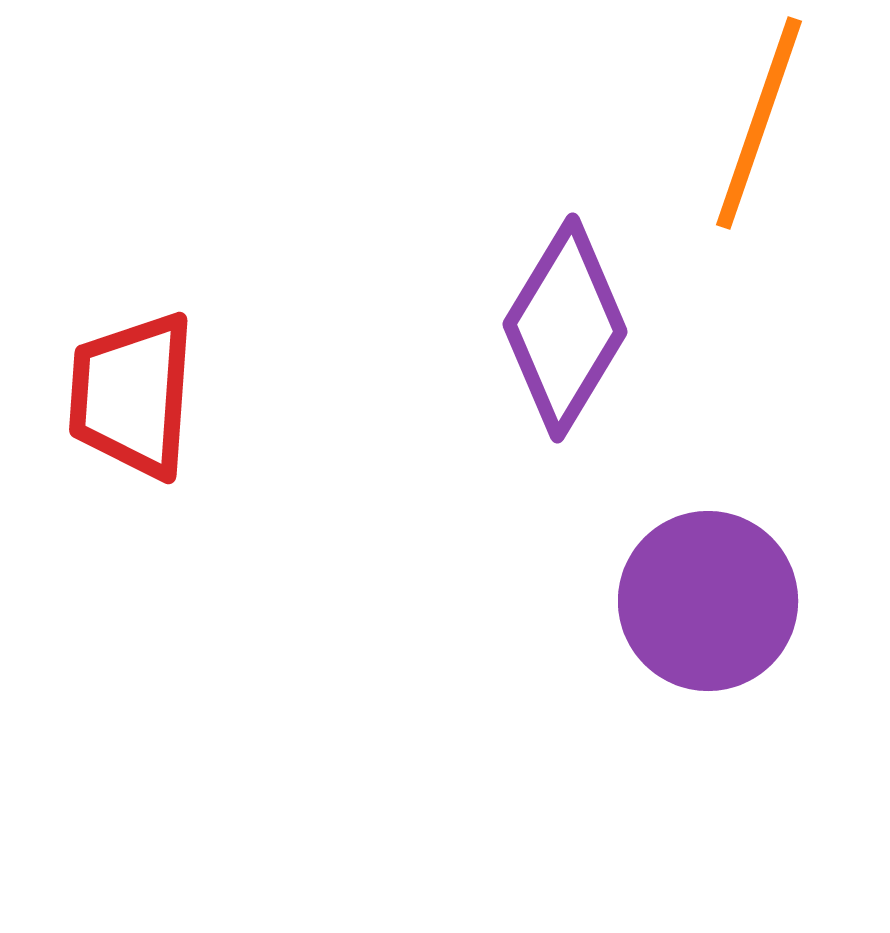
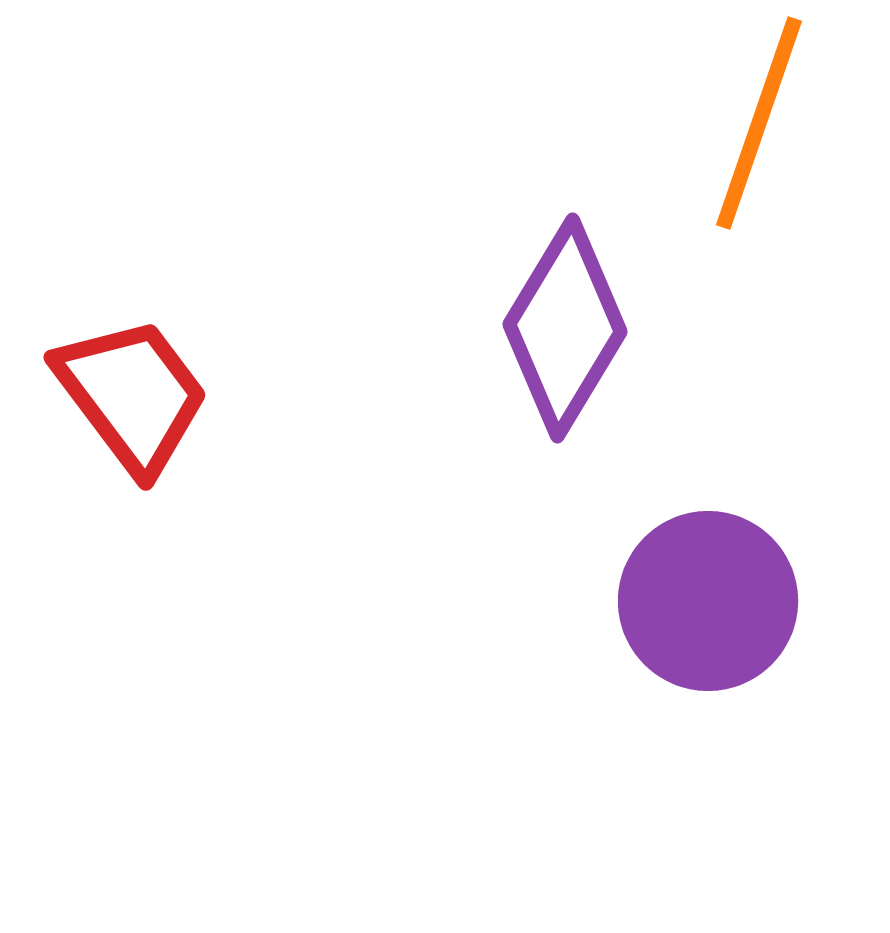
red trapezoid: rotated 139 degrees clockwise
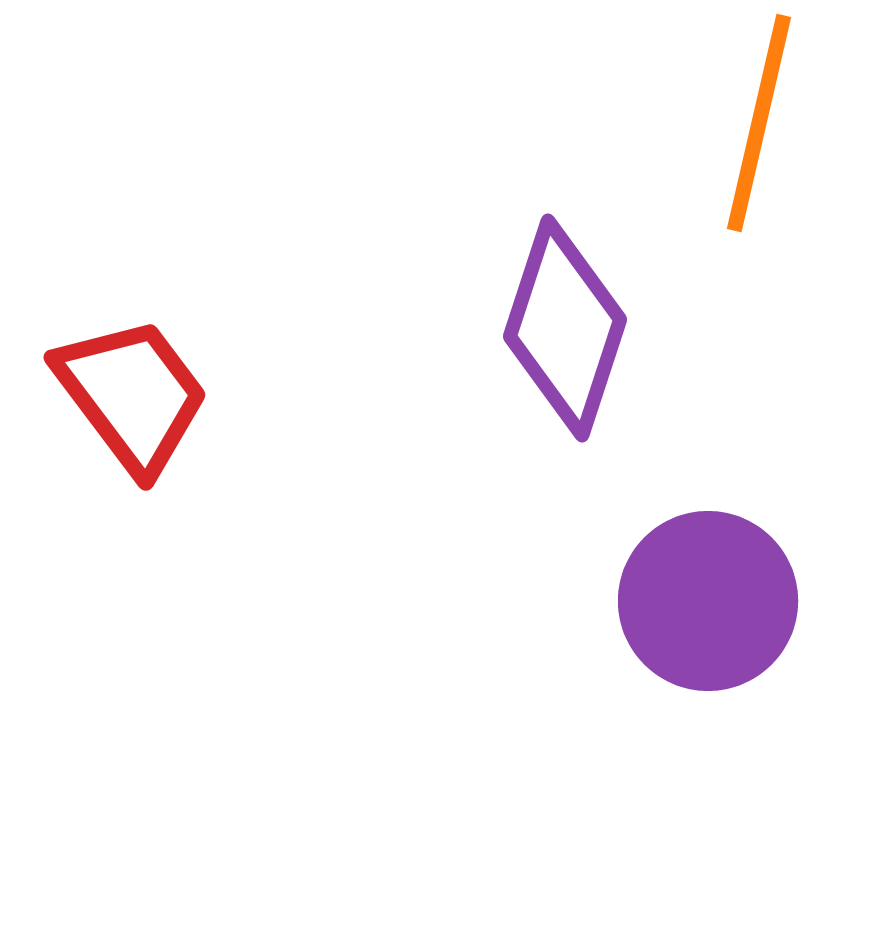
orange line: rotated 6 degrees counterclockwise
purple diamond: rotated 13 degrees counterclockwise
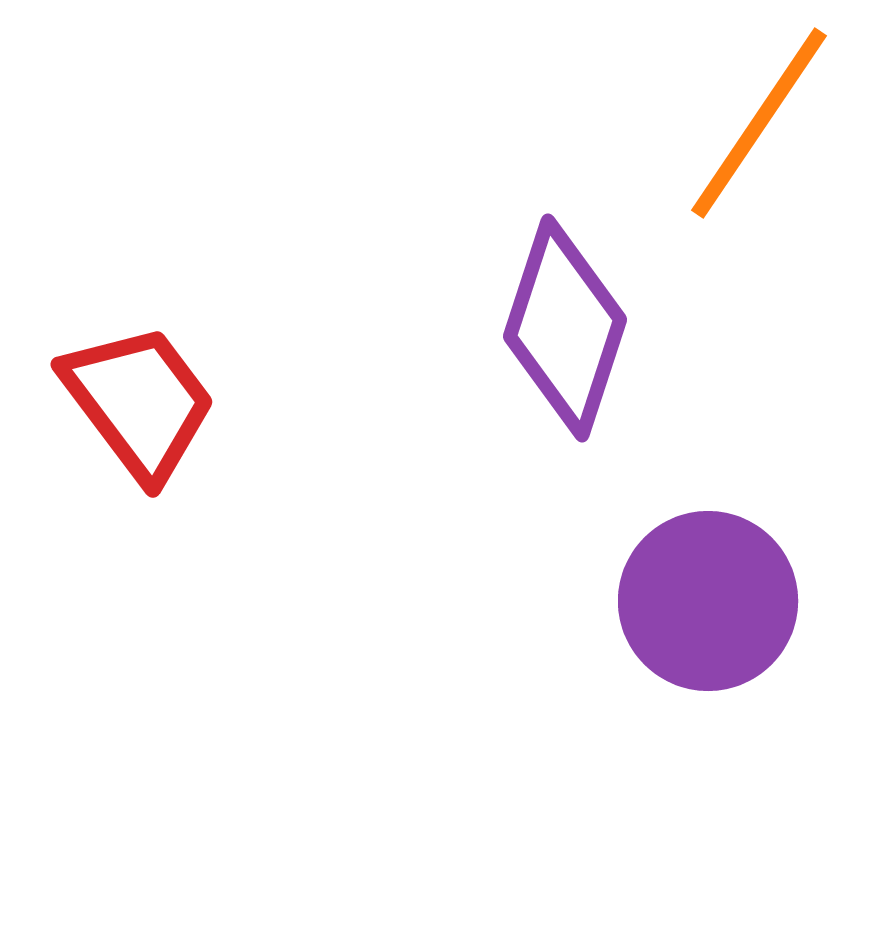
orange line: rotated 21 degrees clockwise
red trapezoid: moved 7 px right, 7 px down
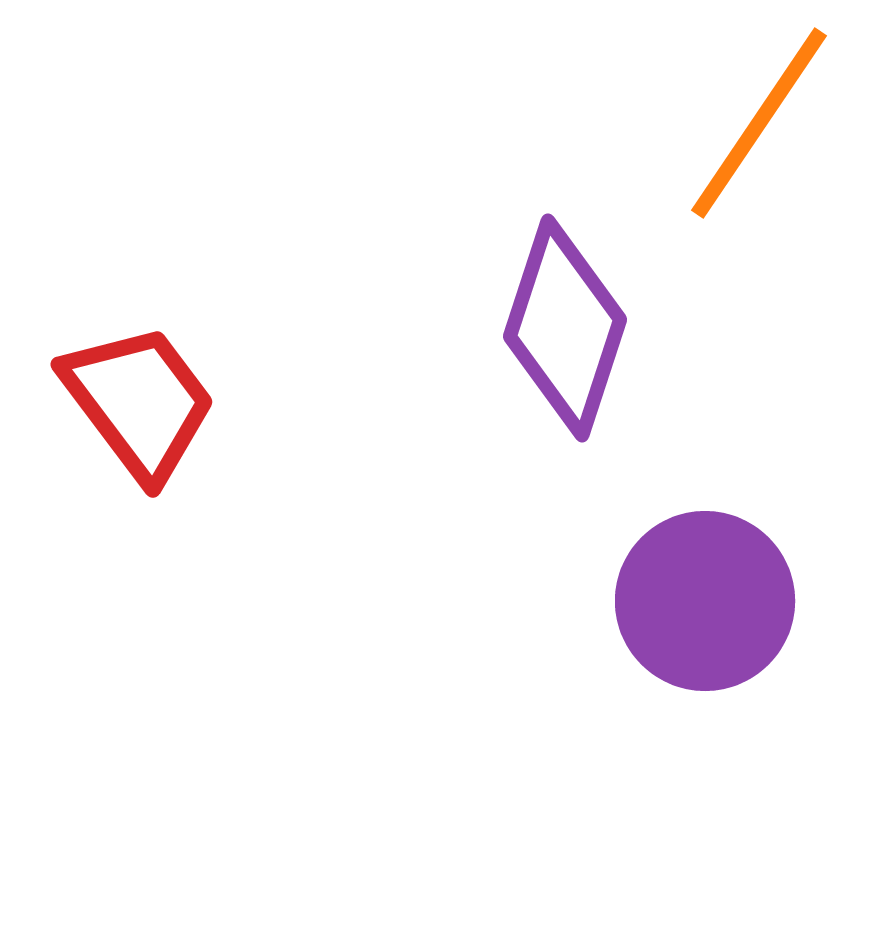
purple circle: moved 3 px left
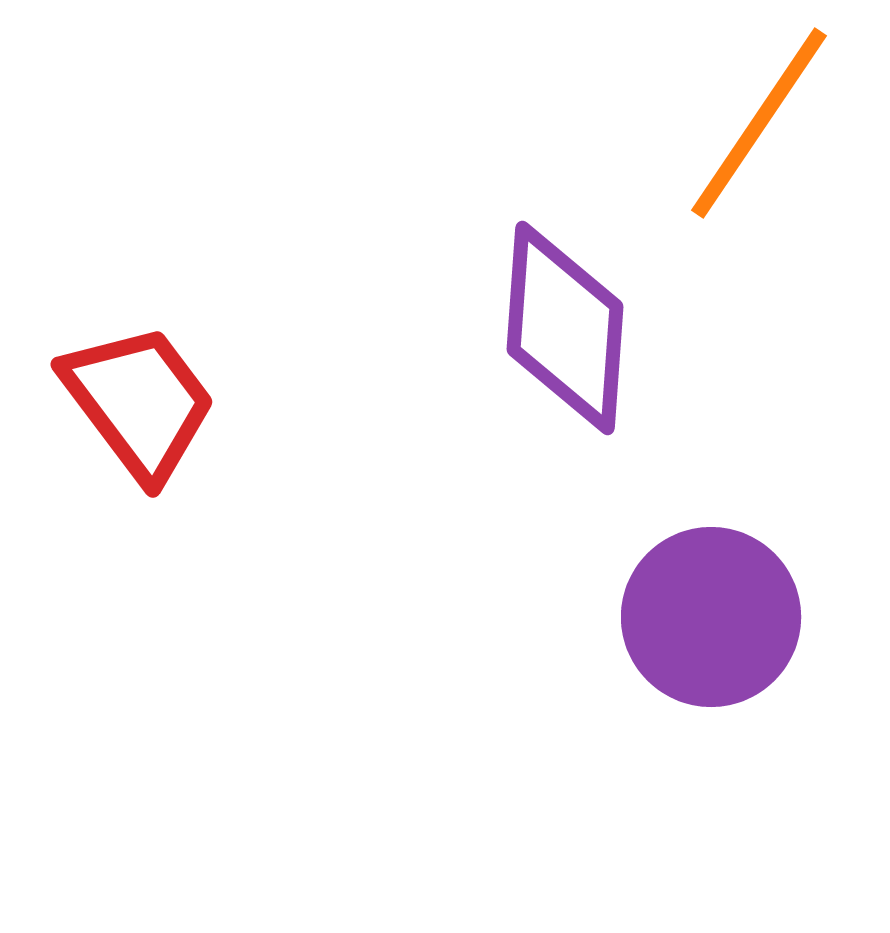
purple diamond: rotated 14 degrees counterclockwise
purple circle: moved 6 px right, 16 px down
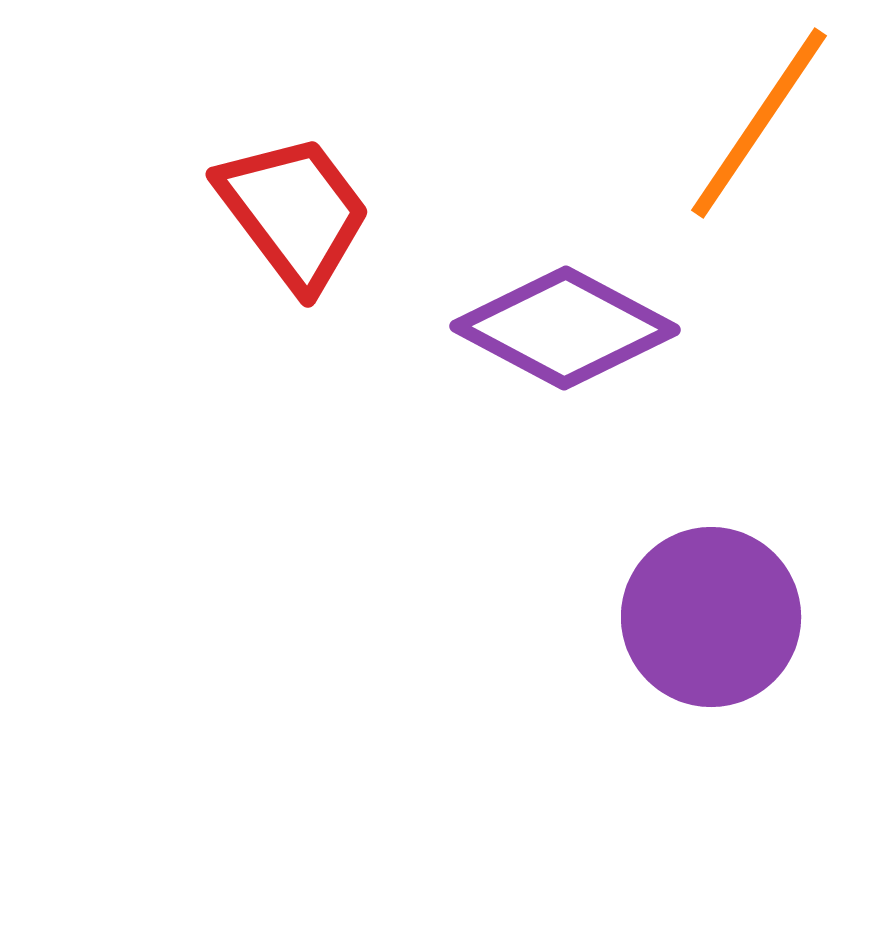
purple diamond: rotated 66 degrees counterclockwise
red trapezoid: moved 155 px right, 190 px up
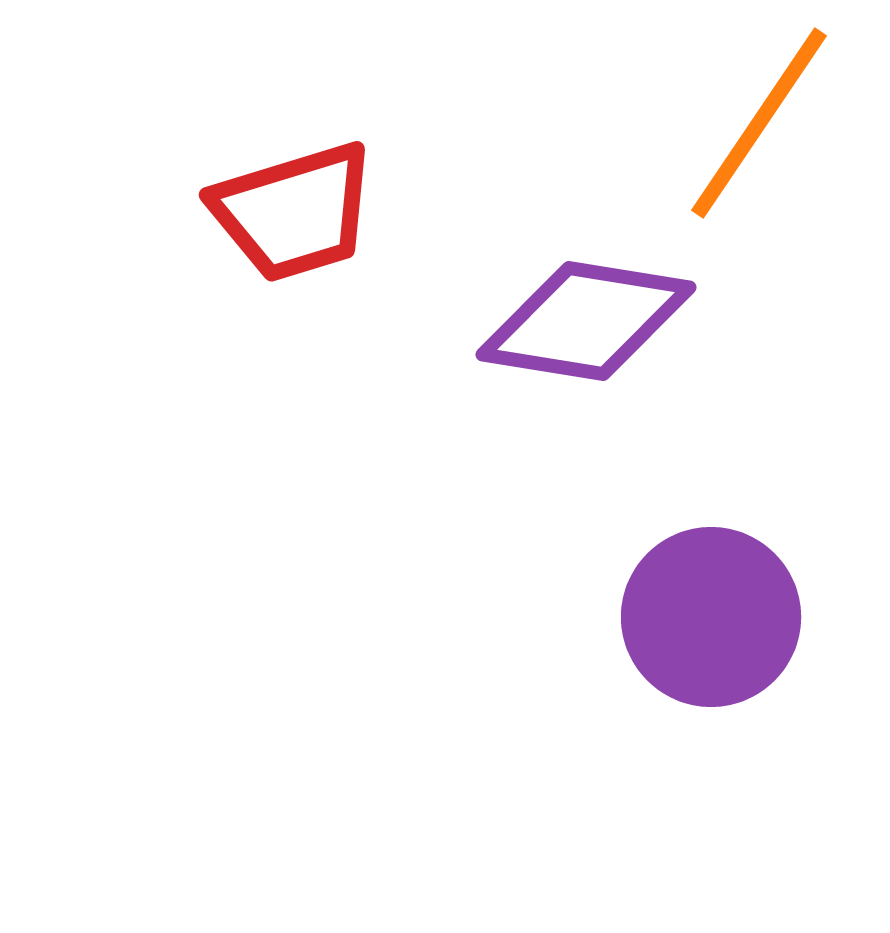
red trapezoid: rotated 110 degrees clockwise
purple diamond: moved 21 px right, 7 px up; rotated 19 degrees counterclockwise
